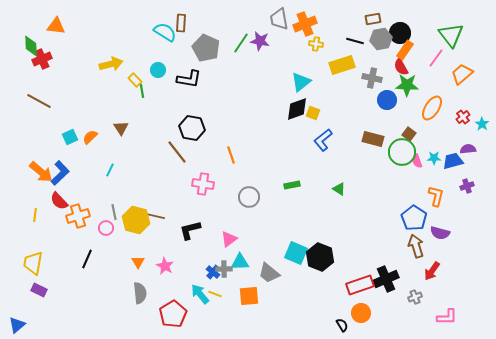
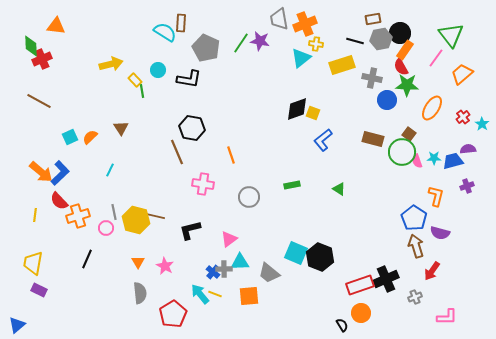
cyan triangle at (301, 82): moved 24 px up
brown line at (177, 152): rotated 15 degrees clockwise
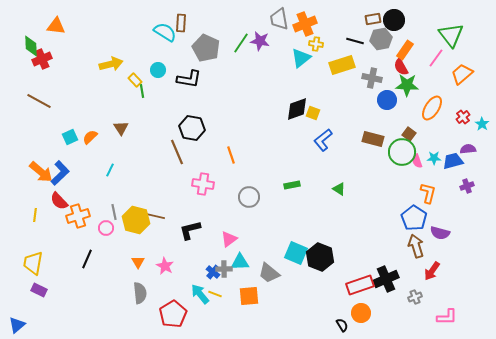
black circle at (400, 33): moved 6 px left, 13 px up
orange L-shape at (436, 196): moved 8 px left, 3 px up
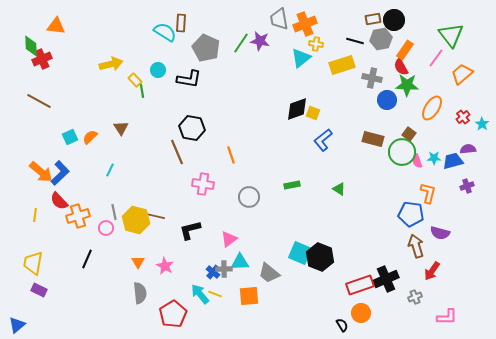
blue pentagon at (414, 218): moved 3 px left, 4 px up; rotated 25 degrees counterclockwise
cyan square at (296, 253): moved 4 px right
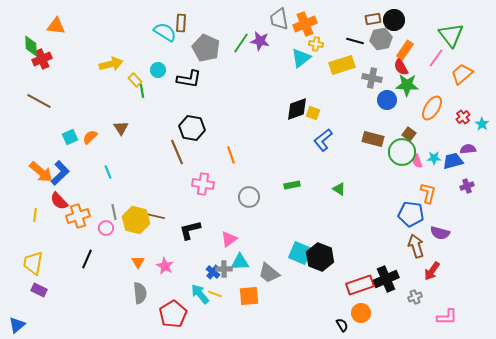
cyan line at (110, 170): moved 2 px left, 2 px down; rotated 48 degrees counterclockwise
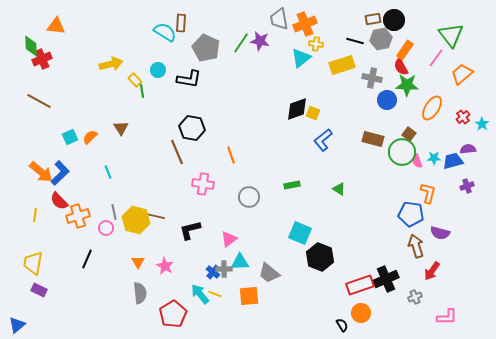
cyan square at (300, 253): moved 20 px up
